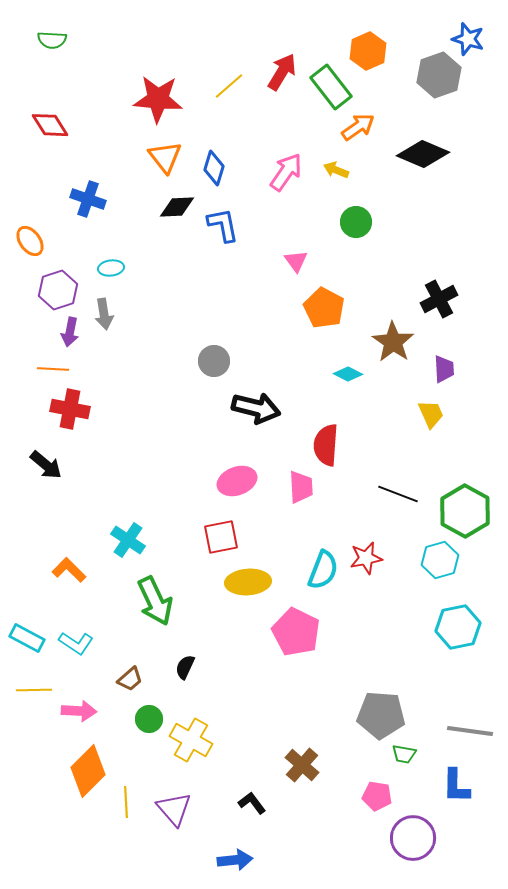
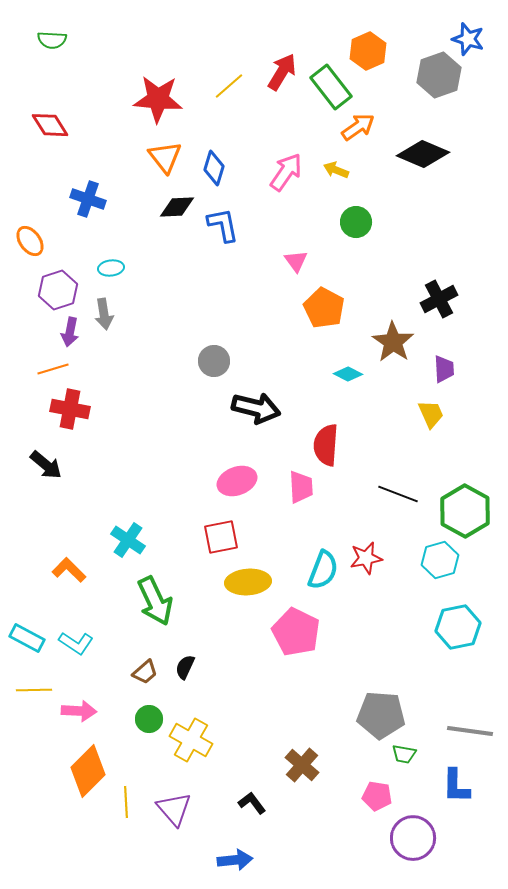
orange line at (53, 369): rotated 20 degrees counterclockwise
brown trapezoid at (130, 679): moved 15 px right, 7 px up
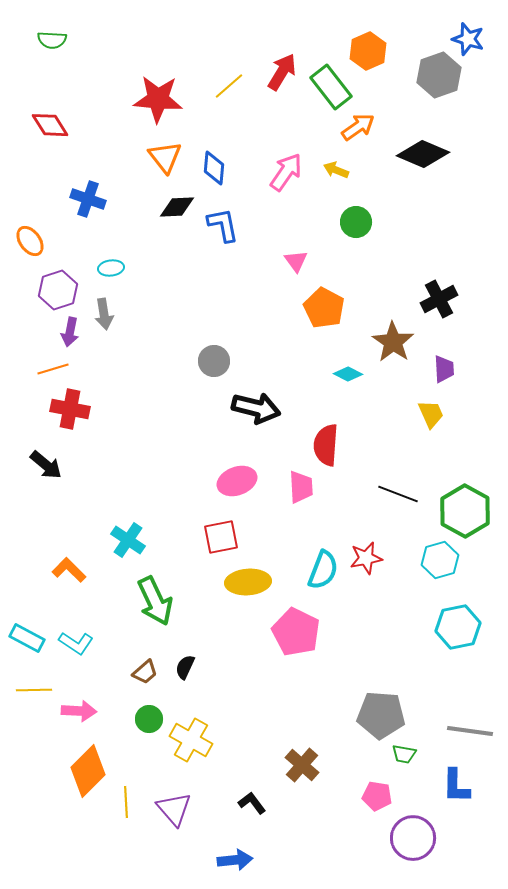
blue diamond at (214, 168): rotated 12 degrees counterclockwise
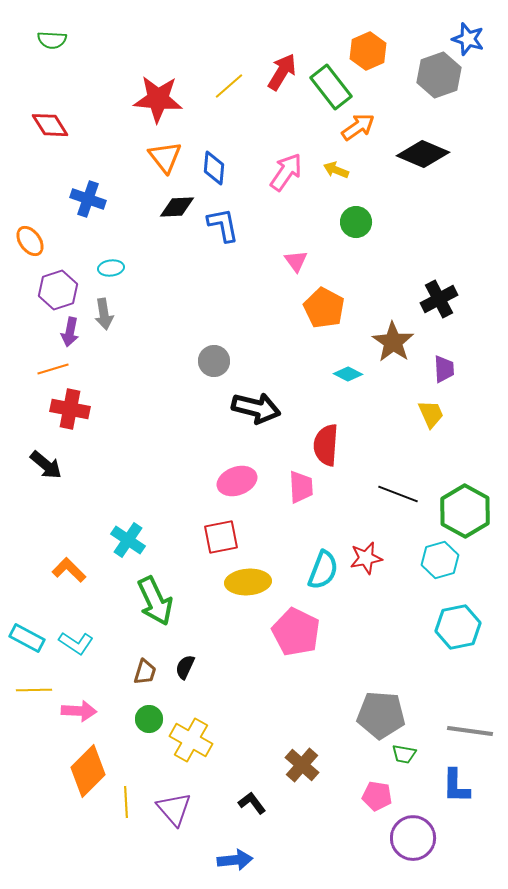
brown trapezoid at (145, 672): rotated 32 degrees counterclockwise
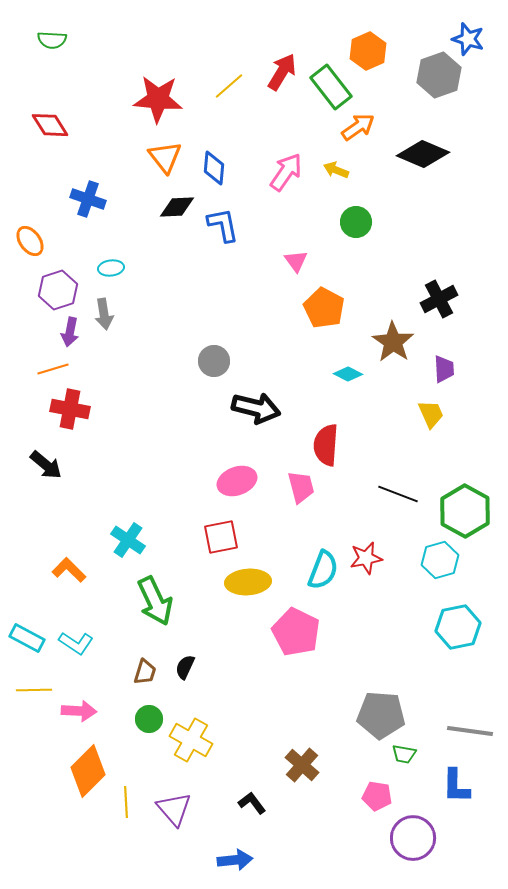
pink trapezoid at (301, 487): rotated 12 degrees counterclockwise
